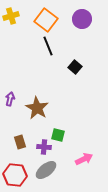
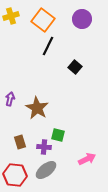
orange square: moved 3 px left
black line: rotated 48 degrees clockwise
pink arrow: moved 3 px right
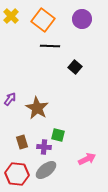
yellow cross: rotated 28 degrees counterclockwise
black line: moved 2 px right; rotated 66 degrees clockwise
purple arrow: rotated 24 degrees clockwise
brown rectangle: moved 2 px right
red hexagon: moved 2 px right, 1 px up
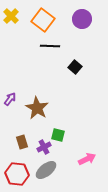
purple cross: rotated 32 degrees counterclockwise
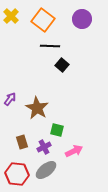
black square: moved 13 px left, 2 px up
green square: moved 1 px left, 5 px up
pink arrow: moved 13 px left, 8 px up
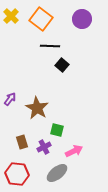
orange square: moved 2 px left, 1 px up
gray ellipse: moved 11 px right, 3 px down
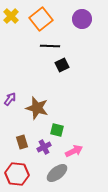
orange square: rotated 15 degrees clockwise
black square: rotated 24 degrees clockwise
brown star: rotated 15 degrees counterclockwise
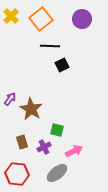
brown star: moved 6 px left, 1 px down; rotated 15 degrees clockwise
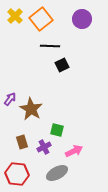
yellow cross: moved 4 px right
gray ellipse: rotated 10 degrees clockwise
